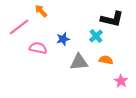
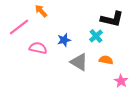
blue star: moved 1 px right, 1 px down
gray triangle: rotated 36 degrees clockwise
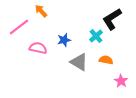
black L-shape: rotated 135 degrees clockwise
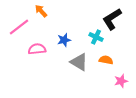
cyan cross: moved 1 px down; rotated 24 degrees counterclockwise
pink semicircle: moved 1 px left, 1 px down; rotated 18 degrees counterclockwise
pink star: rotated 24 degrees clockwise
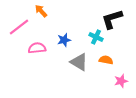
black L-shape: rotated 15 degrees clockwise
pink semicircle: moved 1 px up
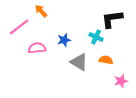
black L-shape: rotated 10 degrees clockwise
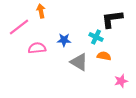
orange arrow: rotated 32 degrees clockwise
blue star: rotated 16 degrees clockwise
orange semicircle: moved 2 px left, 4 px up
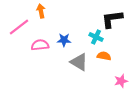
pink semicircle: moved 3 px right, 3 px up
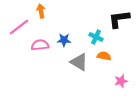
black L-shape: moved 7 px right
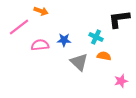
orange arrow: rotated 120 degrees clockwise
gray triangle: rotated 12 degrees clockwise
